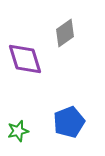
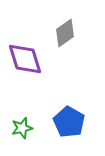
blue pentagon: rotated 20 degrees counterclockwise
green star: moved 4 px right, 3 px up
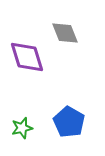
gray diamond: rotated 76 degrees counterclockwise
purple diamond: moved 2 px right, 2 px up
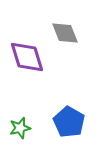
green star: moved 2 px left
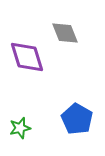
blue pentagon: moved 8 px right, 3 px up
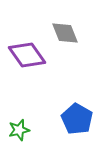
purple diamond: moved 2 px up; rotated 18 degrees counterclockwise
green star: moved 1 px left, 2 px down
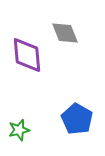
purple diamond: rotated 30 degrees clockwise
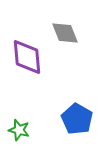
purple diamond: moved 2 px down
green star: rotated 30 degrees clockwise
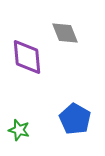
blue pentagon: moved 2 px left
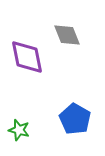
gray diamond: moved 2 px right, 2 px down
purple diamond: rotated 6 degrees counterclockwise
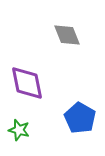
purple diamond: moved 26 px down
blue pentagon: moved 5 px right, 1 px up
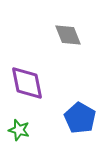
gray diamond: moved 1 px right
